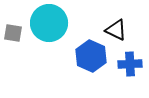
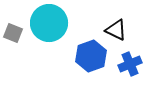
gray square: rotated 12 degrees clockwise
blue hexagon: rotated 16 degrees clockwise
blue cross: rotated 20 degrees counterclockwise
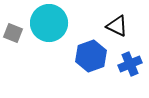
black triangle: moved 1 px right, 4 px up
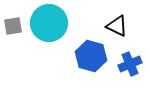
gray square: moved 7 px up; rotated 30 degrees counterclockwise
blue hexagon: rotated 24 degrees counterclockwise
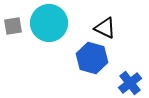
black triangle: moved 12 px left, 2 px down
blue hexagon: moved 1 px right, 2 px down
blue cross: moved 19 px down; rotated 15 degrees counterclockwise
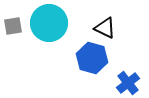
blue cross: moved 2 px left
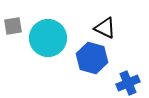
cyan circle: moved 1 px left, 15 px down
blue cross: rotated 15 degrees clockwise
